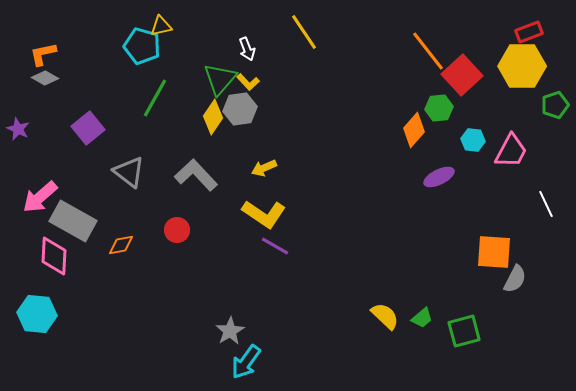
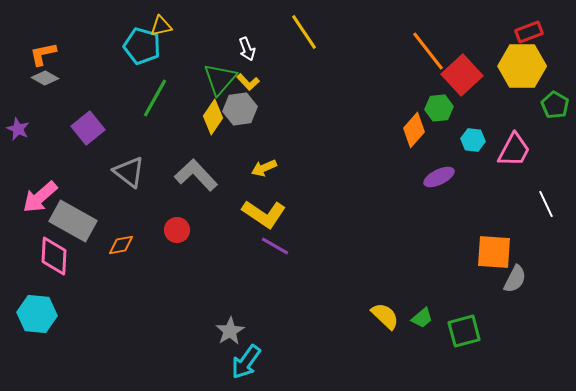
green pentagon at (555, 105): rotated 24 degrees counterclockwise
pink trapezoid at (511, 151): moved 3 px right, 1 px up
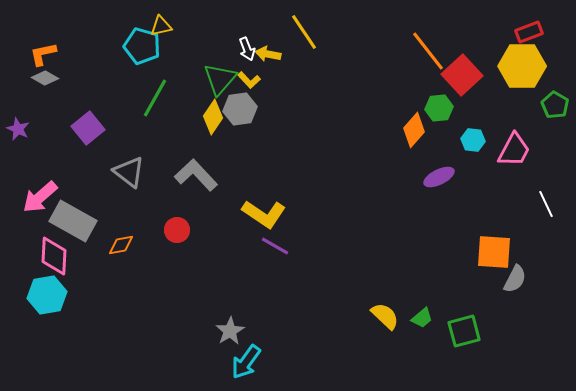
yellow L-shape at (248, 82): moved 1 px right, 2 px up
yellow arrow at (264, 168): moved 4 px right, 114 px up; rotated 35 degrees clockwise
cyan hexagon at (37, 314): moved 10 px right, 19 px up; rotated 15 degrees counterclockwise
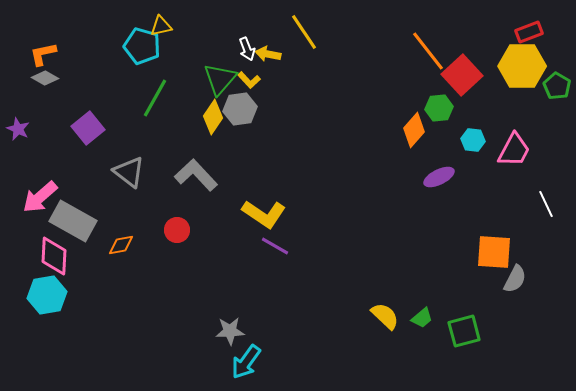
green pentagon at (555, 105): moved 2 px right, 19 px up
gray star at (230, 331): rotated 28 degrees clockwise
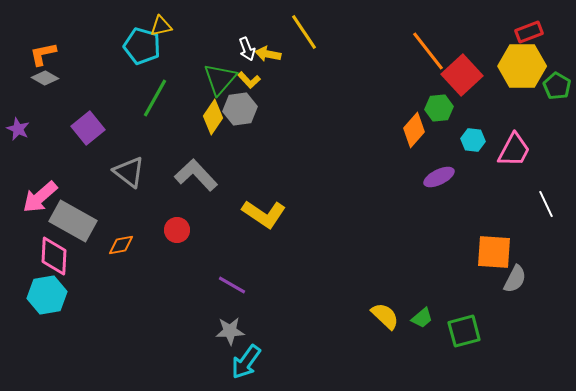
purple line at (275, 246): moved 43 px left, 39 px down
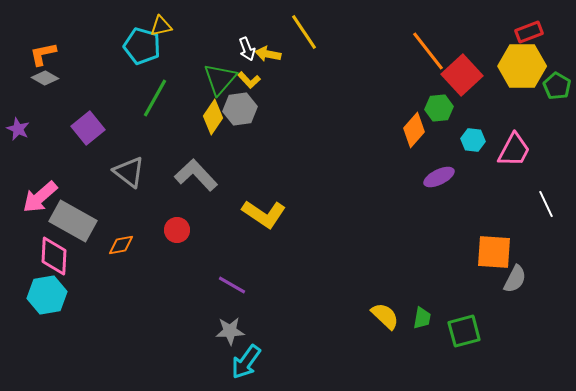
green trapezoid at (422, 318): rotated 40 degrees counterclockwise
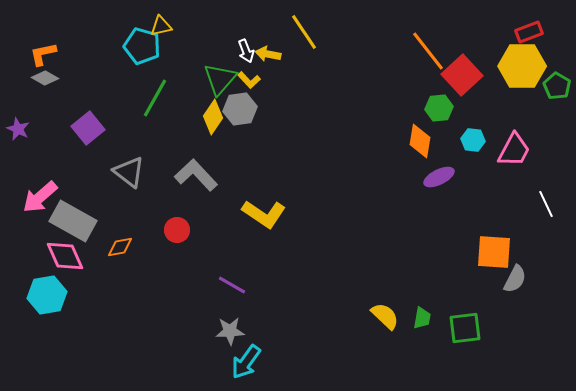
white arrow at (247, 49): moved 1 px left, 2 px down
orange diamond at (414, 130): moved 6 px right, 11 px down; rotated 32 degrees counterclockwise
orange diamond at (121, 245): moved 1 px left, 2 px down
pink diamond at (54, 256): moved 11 px right; rotated 27 degrees counterclockwise
green square at (464, 331): moved 1 px right, 3 px up; rotated 8 degrees clockwise
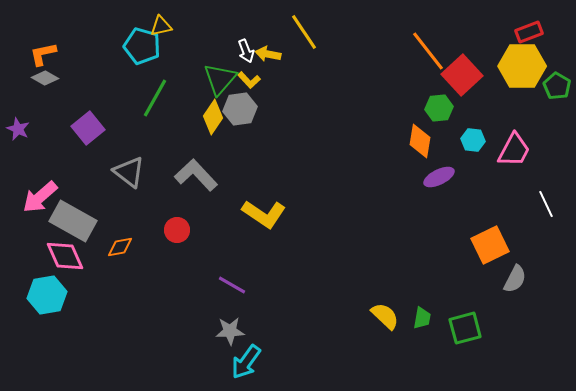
orange square at (494, 252): moved 4 px left, 7 px up; rotated 30 degrees counterclockwise
green square at (465, 328): rotated 8 degrees counterclockwise
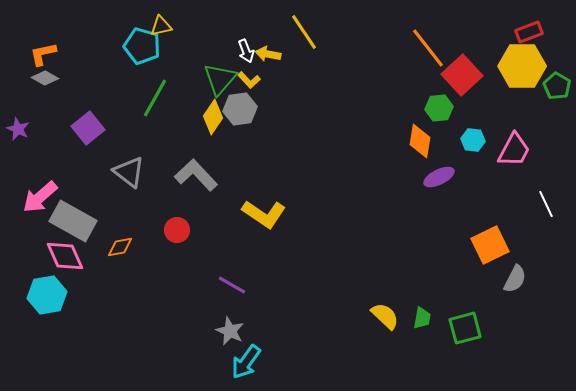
orange line at (428, 51): moved 3 px up
gray star at (230, 331): rotated 28 degrees clockwise
